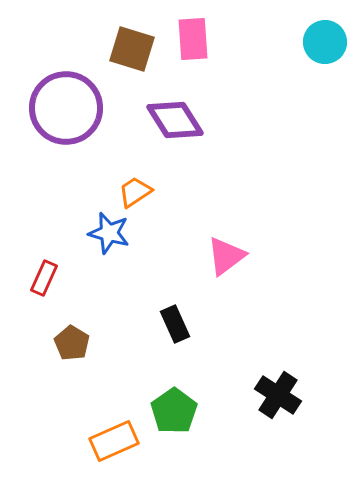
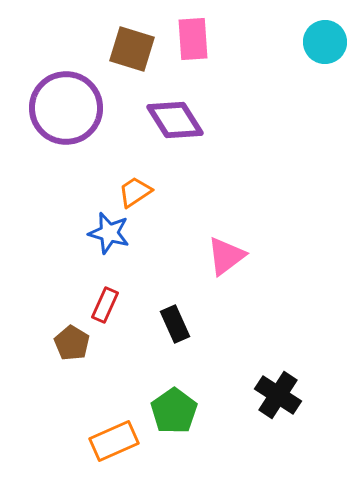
red rectangle: moved 61 px right, 27 px down
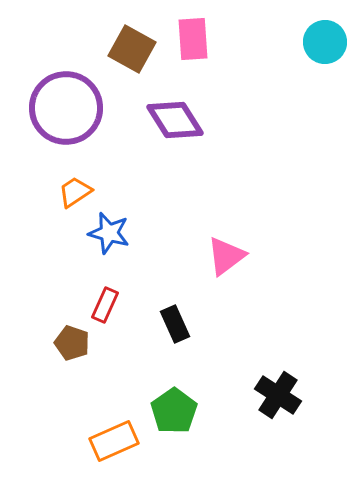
brown square: rotated 12 degrees clockwise
orange trapezoid: moved 60 px left
brown pentagon: rotated 12 degrees counterclockwise
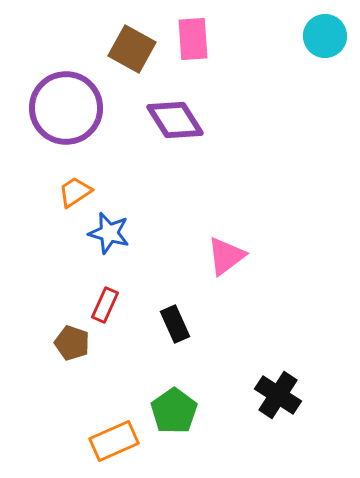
cyan circle: moved 6 px up
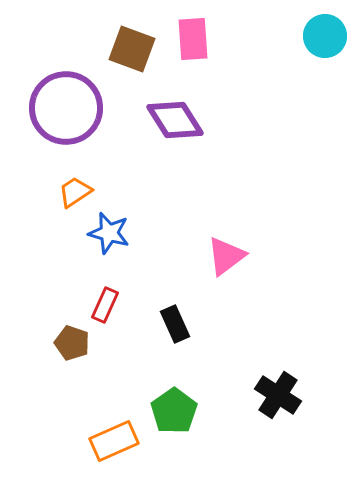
brown square: rotated 9 degrees counterclockwise
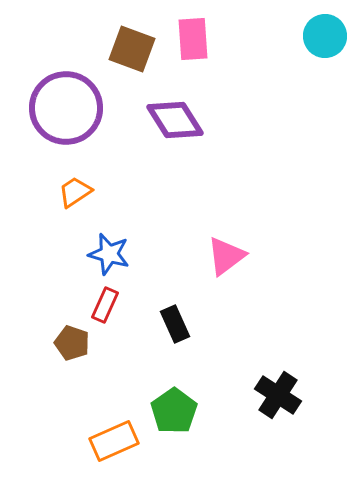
blue star: moved 21 px down
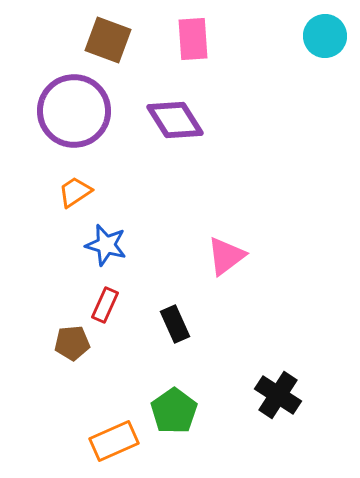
brown square: moved 24 px left, 9 px up
purple circle: moved 8 px right, 3 px down
blue star: moved 3 px left, 9 px up
brown pentagon: rotated 24 degrees counterclockwise
